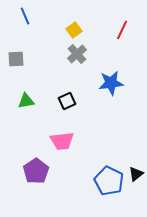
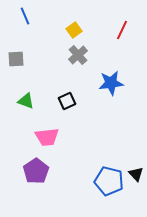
gray cross: moved 1 px right, 1 px down
green triangle: rotated 30 degrees clockwise
pink trapezoid: moved 15 px left, 4 px up
black triangle: rotated 35 degrees counterclockwise
blue pentagon: rotated 12 degrees counterclockwise
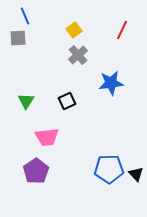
gray square: moved 2 px right, 21 px up
green triangle: rotated 42 degrees clockwise
blue pentagon: moved 12 px up; rotated 16 degrees counterclockwise
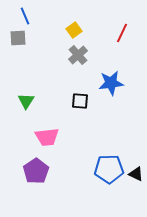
red line: moved 3 px down
black square: moved 13 px right; rotated 30 degrees clockwise
black triangle: rotated 21 degrees counterclockwise
